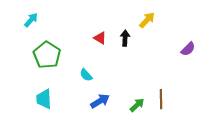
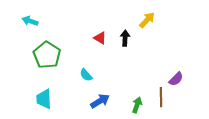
cyan arrow: moved 1 px left, 1 px down; rotated 112 degrees counterclockwise
purple semicircle: moved 12 px left, 30 px down
brown line: moved 2 px up
green arrow: rotated 28 degrees counterclockwise
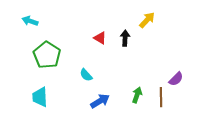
cyan trapezoid: moved 4 px left, 2 px up
green arrow: moved 10 px up
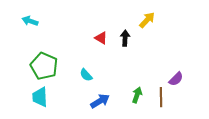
red triangle: moved 1 px right
green pentagon: moved 3 px left, 11 px down; rotated 8 degrees counterclockwise
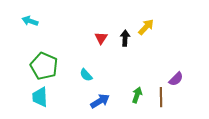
yellow arrow: moved 1 px left, 7 px down
red triangle: rotated 32 degrees clockwise
